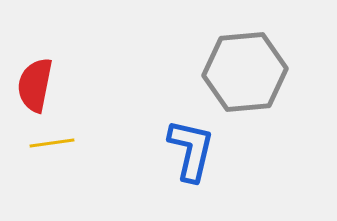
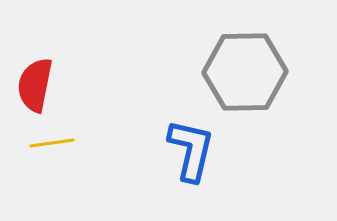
gray hexagon: rotated 4 degrees clockwise
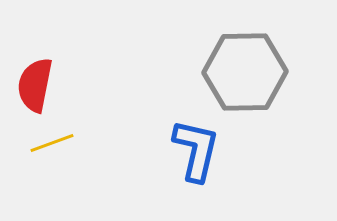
yellow line: rotated 12 degrees counterclockwise
blue L-shape: moved 5 px right
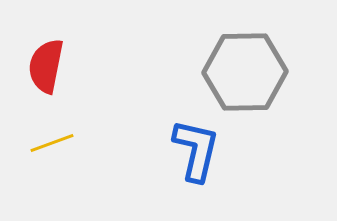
red semicircle: moved 11 px right, 19 px up
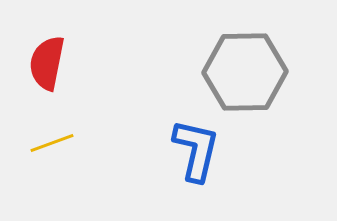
red semicircle: moved 1 px right, 3 px up
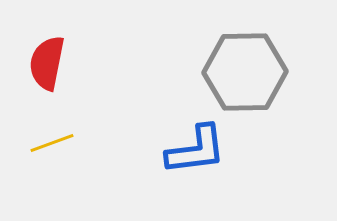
blue L-shape: rotated 70 degrees clockwise
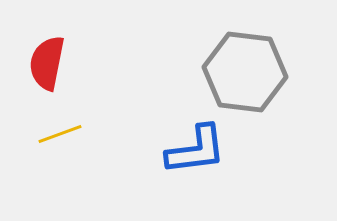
gray hexagon: rotated 8 degrees clockwise
yellow line: moved 8 px right, 9 px up
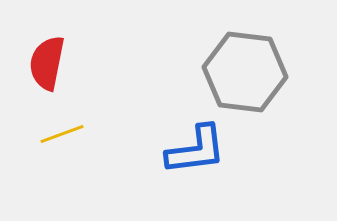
yellow line: moved 2 px right
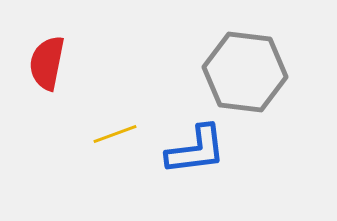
yellow line: moved 53 px right
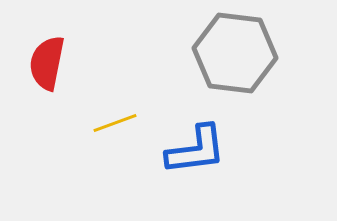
gray hexagon: moved 10 px left, 19 px up
yellow line: moved 11 px up
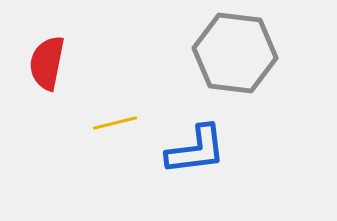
yellow line: rotated 6 degrees clockwise
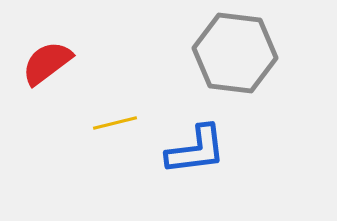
red semicircle: rotated 42 degrees clockwise
